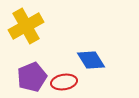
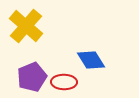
yellow cross: rotated 20 degrees counterclockwise
red ellipse: rotated 10 degrees clockwise
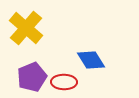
yellow cross: moved 2 px down
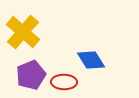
yellow cross: moved 3 px left, 4 px down
purple pentagon: moved 1 px left, 2 px up
